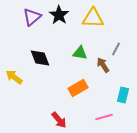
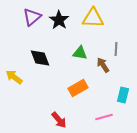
black star: moved 5 px down
gray line: rotated 24 degrees counterclockwise
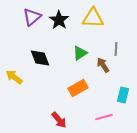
green triangle: rotated 42 degrees counterclockwise
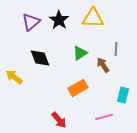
purple triangle: moved 1 px left, 5 px down
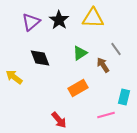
gray line: rotated 40 degrees counterclockwise
cyan rectangle: moved 1 px right, 2 px down
pink line: moved 2 px right, 2 px up
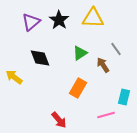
orange rectangle: rotated 30 degrees counterclockwise
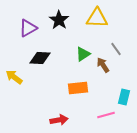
yellow triangle: moved 4 px right
purple triangle: moved 3 px left, 6 px down; rotated 12 degrees clockwise
green triangle: moved 3 px right, 1 px down
black diamond: rotated 65 degrees counterclockwise
orange rectangle: rotated 54 degrees clockwise
red arrow: rotated 60 degrees counterclockwise
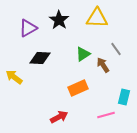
orange rectangle: rotated 18 degrees counterclockwise
red arrow: moved 3 px up; rotated 18 degrees counterclockwise
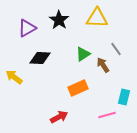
purple triangle: moved 1 px left
pink line: moved 1 px right
